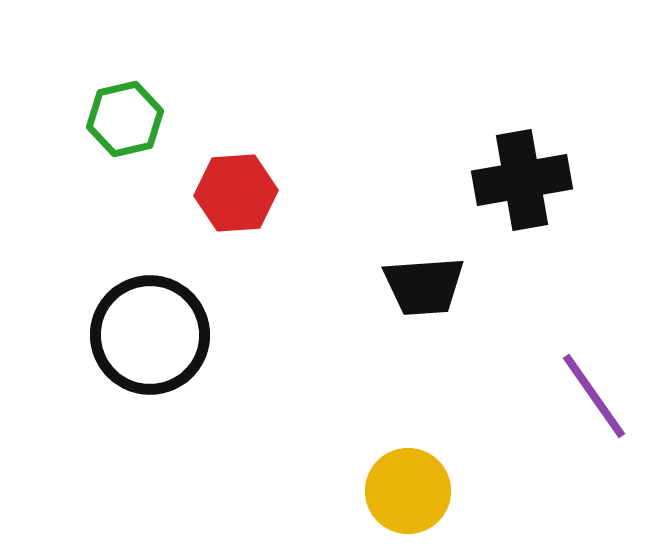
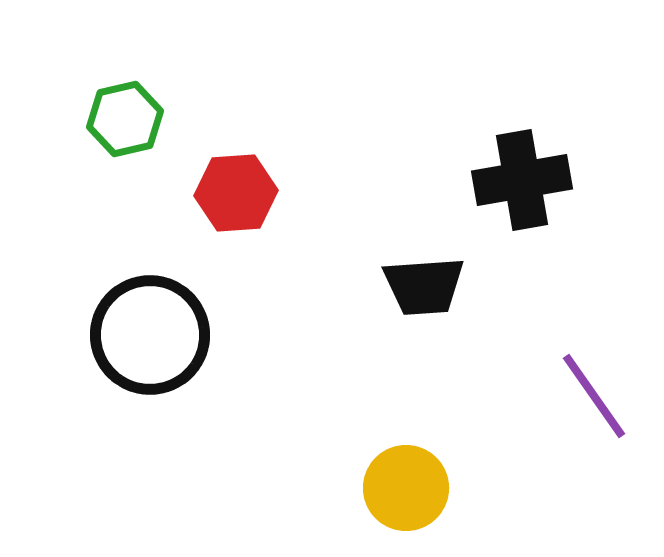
yellow circle: moved 2 px left, 3 px up
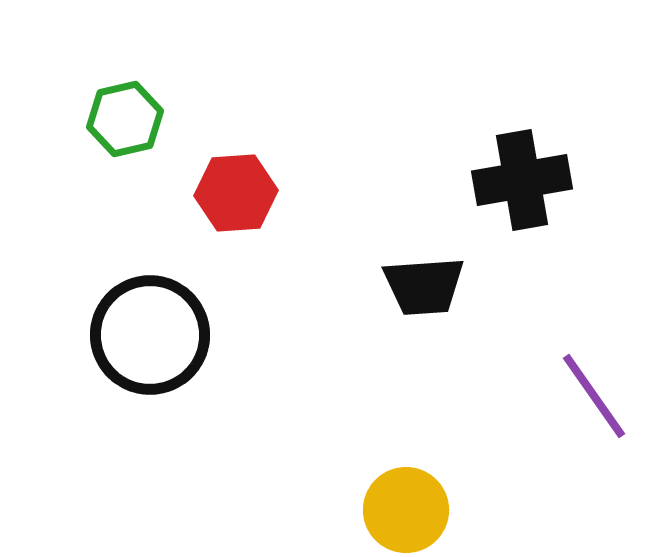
yellow circle: moved 22 px down
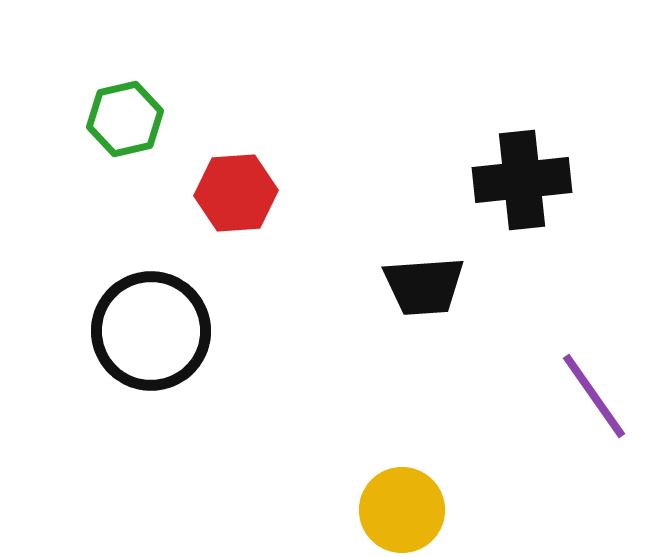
black cross: rotated 4 degrees clockwise
black circle: moved 1 px right, 4 px up
yellow circle: moved 4 px left
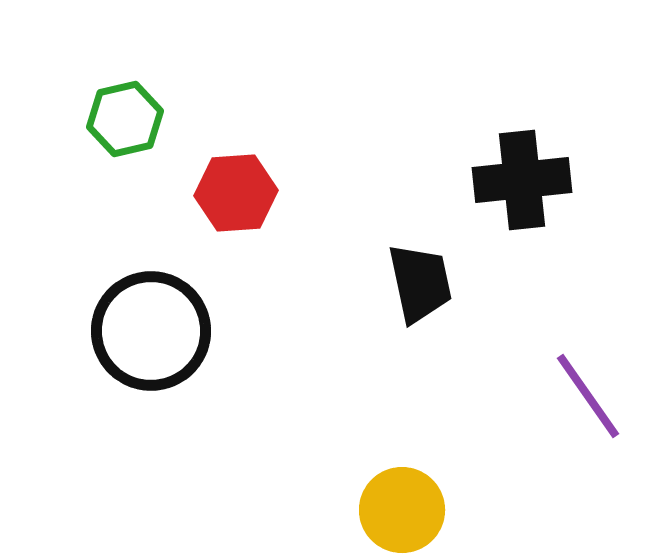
black trapezoid: moved 4 px left, 3 px up; rotated 98 degrees counterclockwise
purple line: moved 6 px left
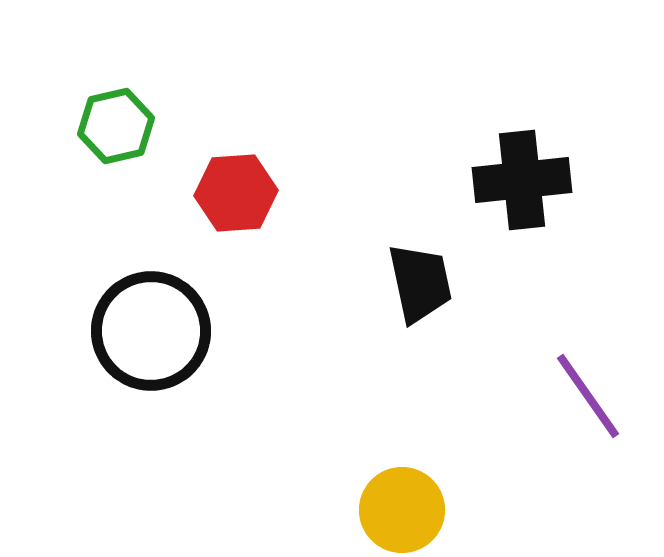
green hexagon: moved 9 px left, 7 px down
